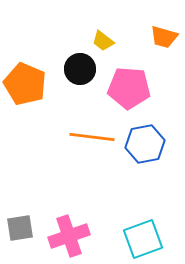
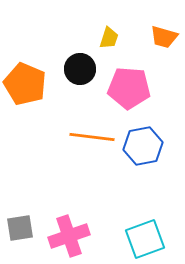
yellow trapezoid: moved 6 px right, 3 px up; rotated 110 degrees counterclockwise
blue hexagon: moved 2 px left, 2 px down
cyan square: moved 2 px right
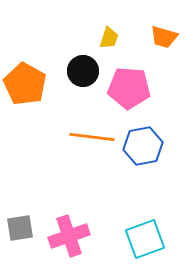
black circle: moved 3 px right, 2 px down
orange pentagon: rotated 6 degrees clockwise
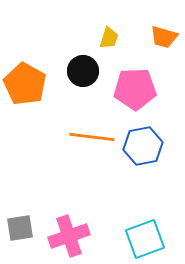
pink pentagon: moved 6 px right, 1 px down; rotated 6 degrees counterclockwise
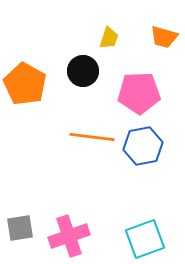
pink pentagon: moved 4 px right, 4 px down
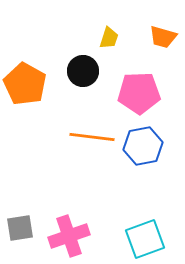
orange trapezoid: moved 1 px left
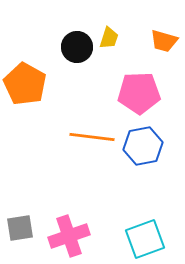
orange trapezoid: moved 1 px right, 4 px down
black circle: moved 6 px left, 24 px up
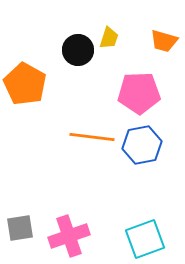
black circle: moved 1 px right, 3 px down
blue hexagon: moved 1 px left, 1 px up
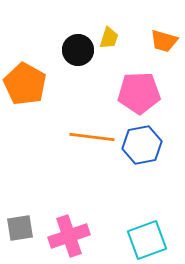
cyan square: moved 2 px right, 1 px down
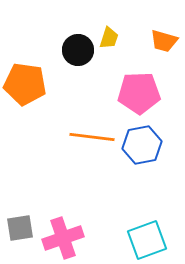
orange pentagon: rotated 21 degrees counterclockwise
pink cross: moved 6 px left, 2 px down
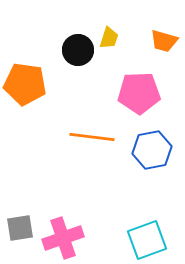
blue hexagon: moved 10 px right, 5 px down
